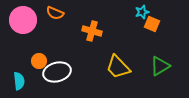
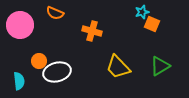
pink circle: moved 3 px left, 5 px down
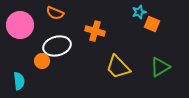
cyan star: moved 3 px left
orange cross: moved 3 px right
orange circle: moved 3 px right
green triangle: moved 1 px down
white ellipse: moved 26 px up
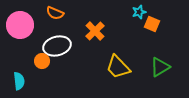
orange cross: rotated 30 degrees clockwise
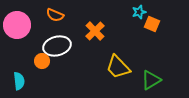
orange semicircle: moved 2 px down
pink circle: moved 3 px left
green triangle: moved 9 px left, 13 px down
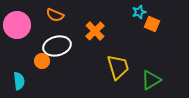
yellow trapezoid: rotated 152 degrees counterclockwise
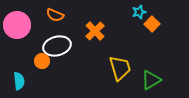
orange square: rotated 21 degrees clockwise
yellow trapezoid: moved 2 px right, 1 px down
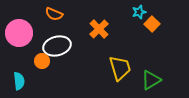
orange semicircle: moved 1 px left, 1 px up
pink circle: moved 2 px right, 8 px down
orange cross: moved 4 px right, 2 px up
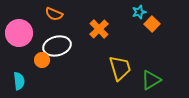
orange circle: moved 1 px up
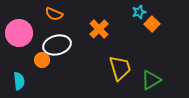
white ellipse: moved 1 px up
